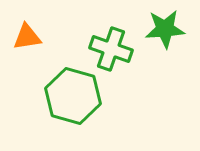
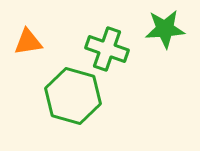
orange triangle: moved 1 px right, 5 px down
green cross: moved 4 px left
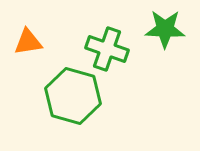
green star: rotated 6 degrees clockwise
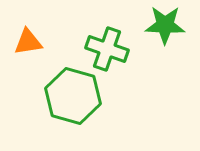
green star: moved 4 px up
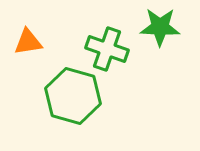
green star: moved 5 px left, 2 px down
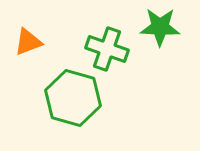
orange triangle: rotated 12 degrees counterclockwise
green hexagon: moved 2 px down
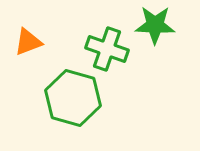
green star: moved 5 px left, 2 px up
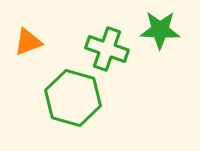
green star: moved 5 px right, 5 px down
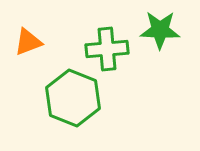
green cross: rotated 24 degrees counterclockwise
green hexagon: rotated 6 degrees clockwise
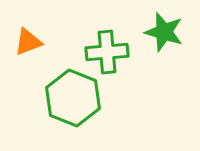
green star: moved 4 px right, 2 px down; rotated 15 degrees clockwise
green cross: moved 3 px down
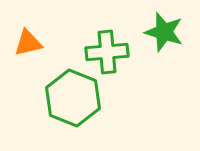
orange triangle: moved 1 px down; rotated 8 degrees clockwise
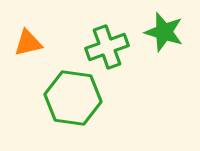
green cross: moved 5 px up; rotated 15 degrees counterclockwise
green hexagon: rotated 14 degrees counterclockwise
